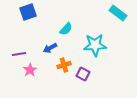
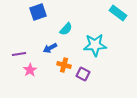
blue square: moved 10 px right
orange cross: rotated 32 degrees clockwise
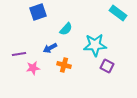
pink star: moved 3 px right, 2 px up; rotated 24 degrees clockwise
purple square: moved 24 px right, 8 px up
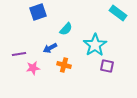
cyan star: rotated 30 degrees counterclockwise
purple square: rotated 16 degrees counterclockwise
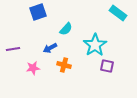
purple line: moved 6 px left, 5 px up
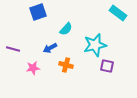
cyan star: rotated 20 degrees clockwise
purple line: rotated 24 degrees clockwise
orange cross: moved 2 px right
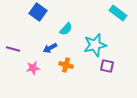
blue square: rotated 36 degrees counterclockwise
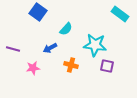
cyan rectangle: moved 2 px right, 1 px down
cyan star: rotated 20 degrees clockwise
orange cross: moved 5 px right
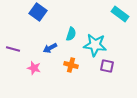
cyan semicircle: moved 5 px right, 5 px down; rotated 24 degrees counterclockwise
pink star: moved 1 px right; rotated 24 degrees clockwise
